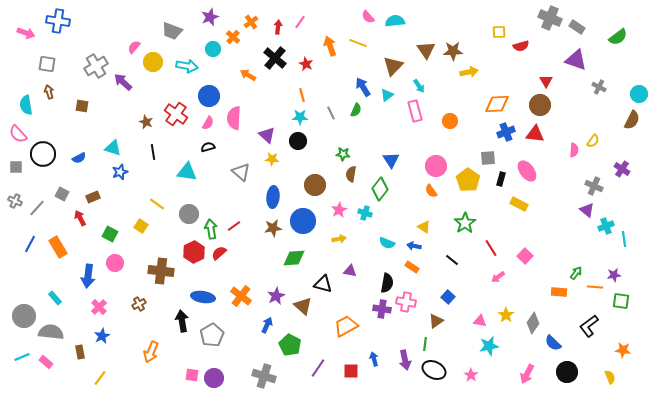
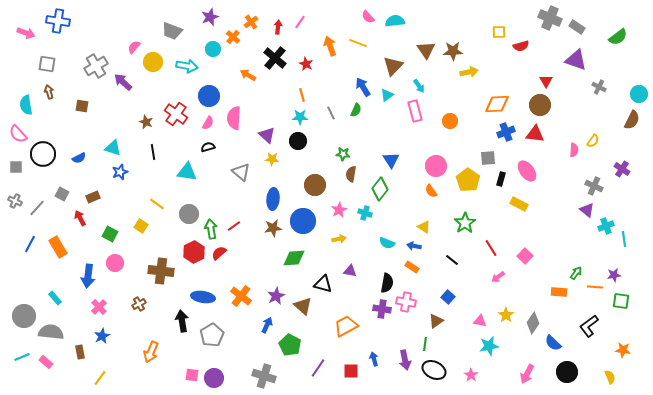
blue ellipse at (273, 197): moved 2 px down
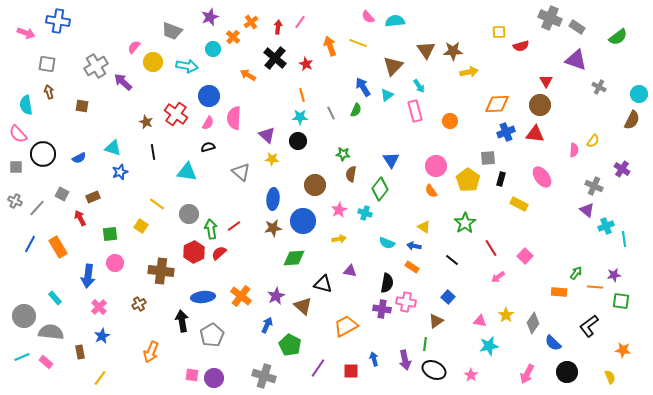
pink ellipse at (527, 171): moved 15 px right, 6 px down
green square at (110, 234): rotated 35 degrees counterclockwise
blue ellipse at (203, 297): rotated 15 degrees counterclockwise
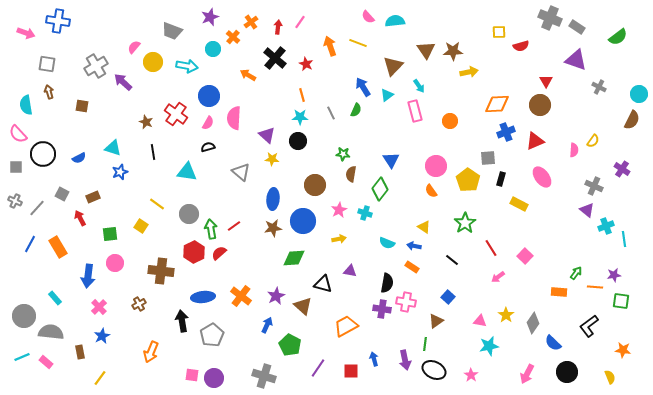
red triangle at (535, 134): moved 7 px down; rotated 30 degrees counterclockwise
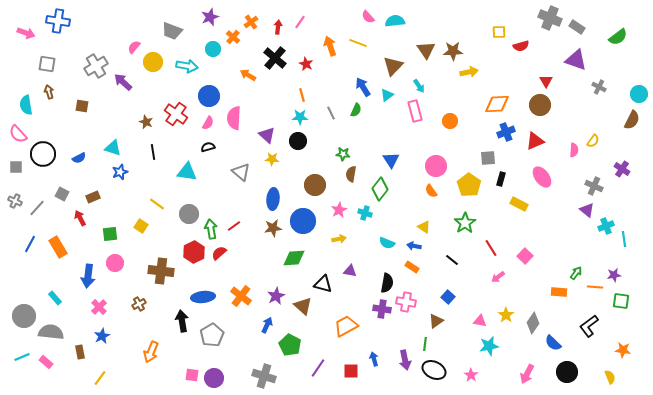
yellow pentagon at (468, 180): moved 1 px right, 5 px down
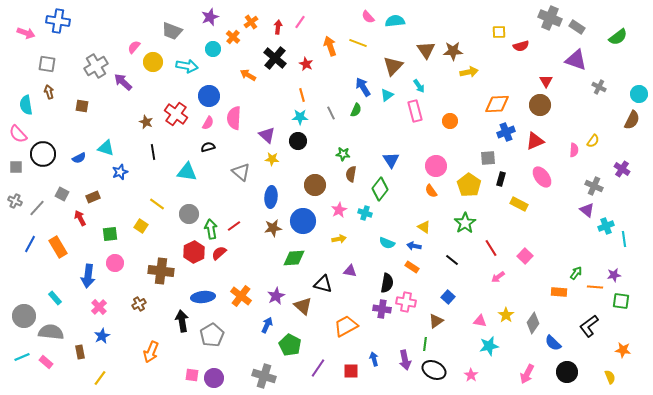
cyan triangle at (113, 148): moved 7 px left
blue ellipse at (273, 199): moved 2 px left, 2 px up
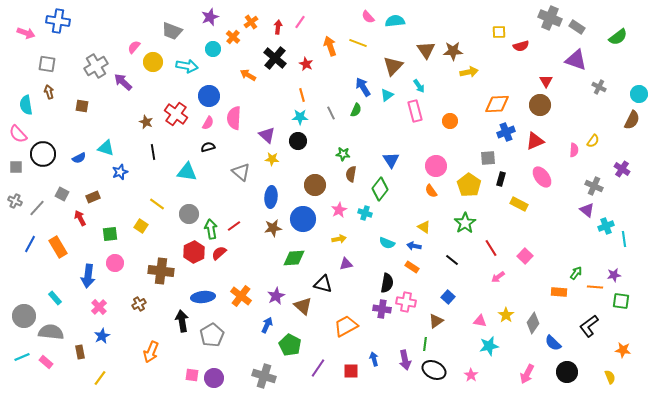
blue circle at (303, 221): moved 2 px up
purple triangle at (350, 271): moved 4 px left, 7 px up; rotated 24 degrees counterclockwise
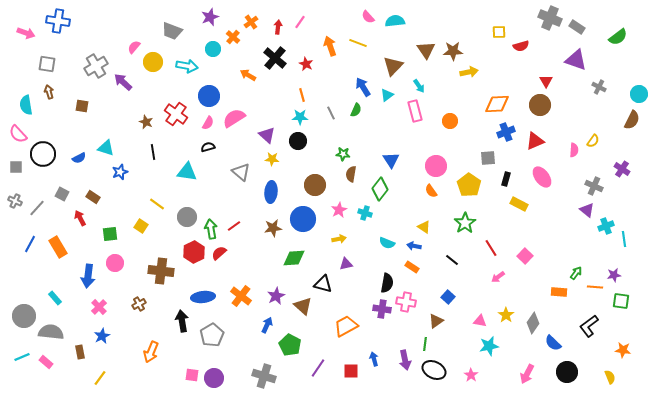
pink semicircle at (234, 118): rotated 55 degrees clockwise
black rectangle at (501, 179): moved 5 px right
brown rectangle at (93, 197): rotated 56 degrees clockwise
blue ellipse at (271, 197): moved 5 px up
gray circle at (189, 214): moved 2 px left, 3 px down
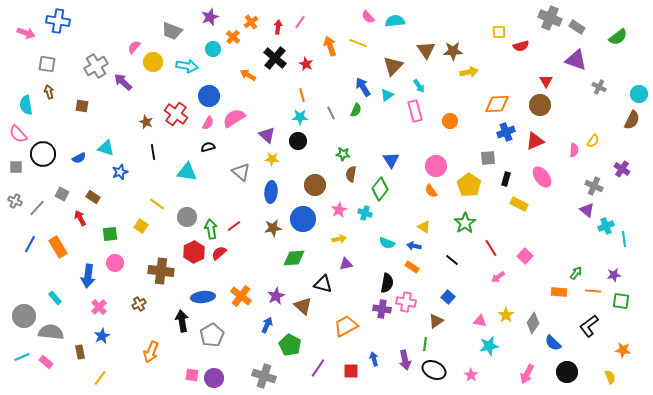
orange line at (595, 287): moved 2 px left, 4 px down
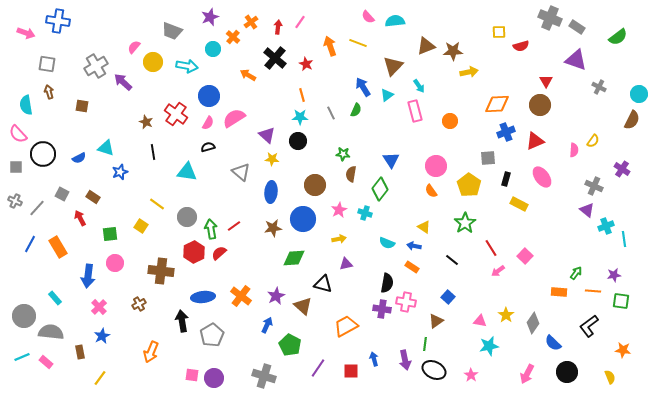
brown triangle at (426, 50): moved 4 px up; rotated 42 degrees clockwise
pink arrow at (498, 277): moved 6 px up
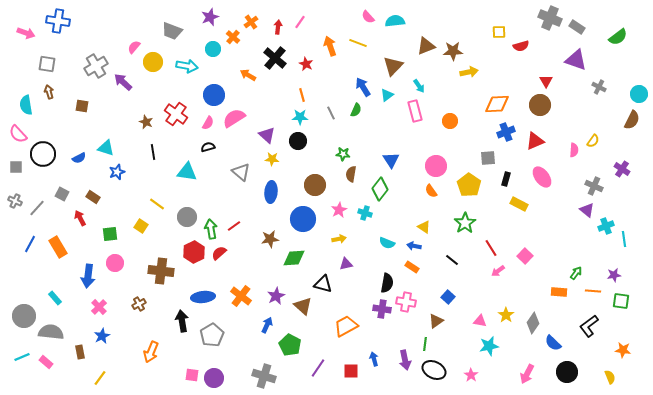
blue circle at (209, 96): moved 5 px right, 1 px up
blue star at (120, 172): moved 3 px left
brown star at (273, 228): moved 3 px left, 11 px down
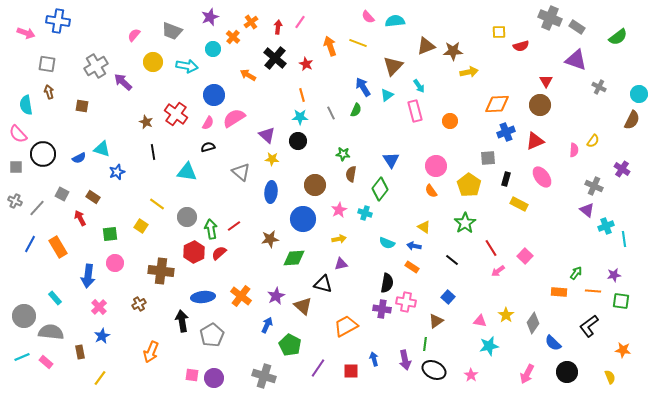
pink semicircle at (134, 47): moved 12 px up
cyan triangle at (106, 148): moved 4 px left, 1 px down
purple triangle at (346, 264): moved 5 px left
